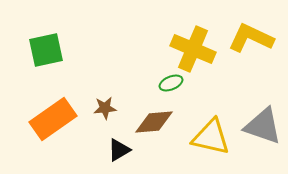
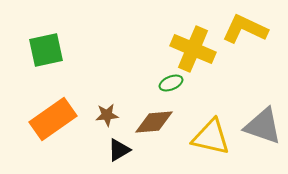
yellow L-shape: moved 6 px left, 9 px up
brown star: moved 2 px right, 7 px down
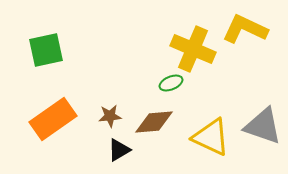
brown star: moved 3 px right, 1 px down
yellow triangle: rotated 12 degrees clockwise
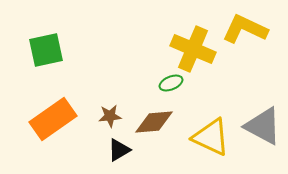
gray triangle: rotated 9 degrees clockwise
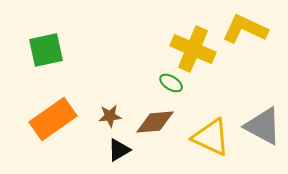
green ellipse: rotated 55 degrees clockwise
brown diamond: moved 1 px right
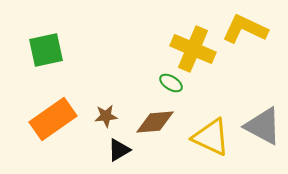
brown star: moved 4 px left
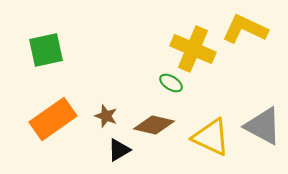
brown star: rotated 25 degrees clockwise
brown diamond: moved 1 px left, 3 px down; rotated 18 degrees clockwise
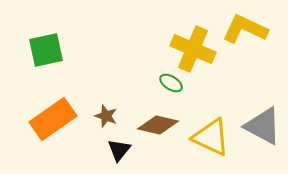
brown diamond: moved 4 px right
black triangle: rotated 20 degrees counterclockwise
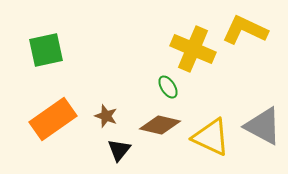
yellow L-shape: moved 1 px down
green ellipse: moved 3 px left, 4 px down; rotated 25 degrees clockwise
brown diamond: moved 2 px right
